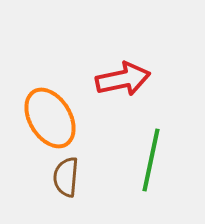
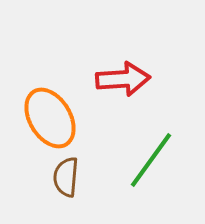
red arrow: rotated 8 degrees clockwise
green line: rotated 24 degrees clockwise
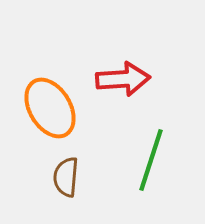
orange ellipse: moved 10 px up
green line: rotated 18 degrees counterclockwise
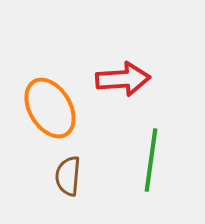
green line: rotated 10 degrees counterclockwise
brown semicircle: moved 2 px right, 1 px up
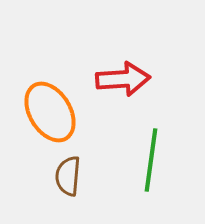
orange ellipse: moved 4 px down
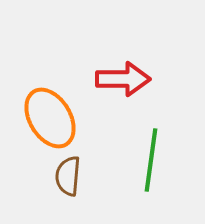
red arrow: rotated 4 degrees clockwise
orange ellipse: moved 6 px down
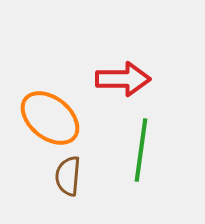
orange ellipse: rotated 20 degrees counterclockwise
green line: moved 10 px left, 10 px up
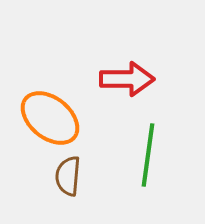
red arrow: moved 4 px right
green line: moved 7 px right, 5 px down
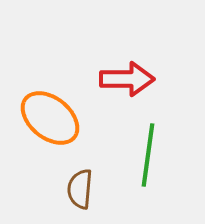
brown semicircle: moved 12 px right, 13 px down
